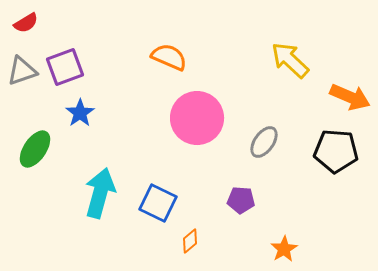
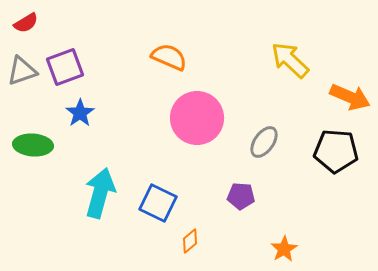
green ellipse: moved 2 px left, 4 px up; rotated 60 degrees clockwise
purple pentagon: moved 4 px up
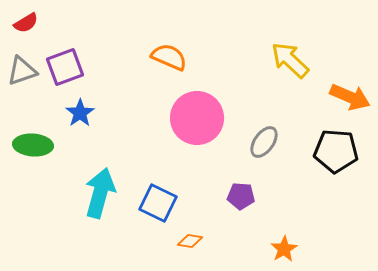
orange diamond: rotated 50 degrees clockwise
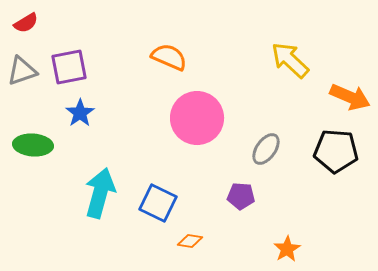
purple square: moved 4 px right; rotated 9 degrees clockwise
gray ellipse: moved 2 px right, 7 px down
orange star: moved 3 px right
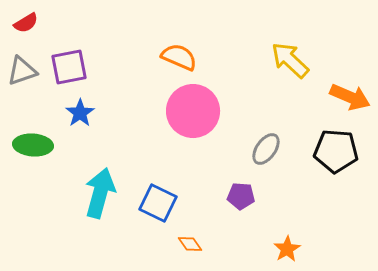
orange semicircle: moved 10 px right
pink circle: moved 4 px left, 7 px up
orange diamond: moved 3 px down; rotated 45 degrees clockwise
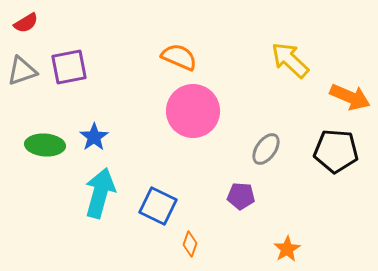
blue star: moved 14 px right, 24 px down
green ellipse: moved 12 px right
blue square: moved 3 px down
orange diamond: rotated 55 degrees clockwise
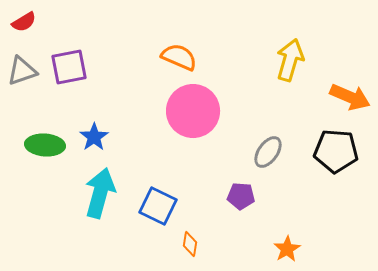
red semicircle: moved 2 px left, 1 px up
yellow arrow: rotated 63 degrees clockwise
gray ellipse: moved 2 px right, 3 px down
orange diamond: rotated 10 degrees counterclockwise
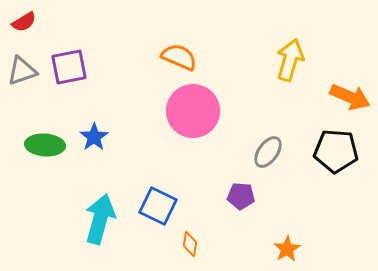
cyan arrow: moved 26 px down
